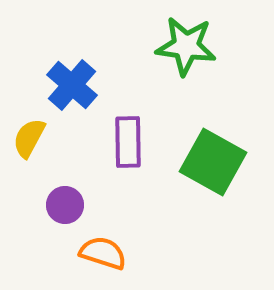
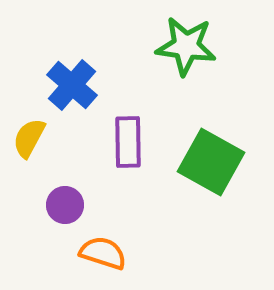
green square: moved 2 px left
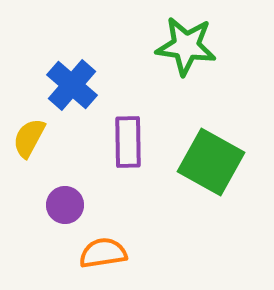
orange semicircle: rotated 27 degrees counterclockwise
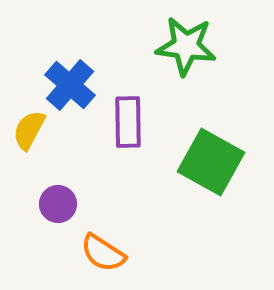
blue cross: moved 2 px left
yellow semicircle: moved 8 px up
purple rectangle: moved 20 px up
purple circle: moved 7 px left, 1 px up
orange semicircle: rotated 138 degrees counterclockwise
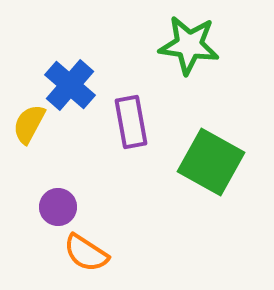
green star: moved 3 px right, 1 px up
purple rectangle: moved 3 px right; rotated 9 degrees counterclockwise
yellow semicircle: moved 6 px up
purple circle: moved 3 px down
orange semicircle: moved 17 px left
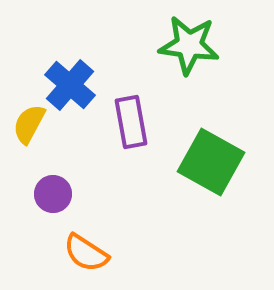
purple circle: moved 5 px left, 13 px up
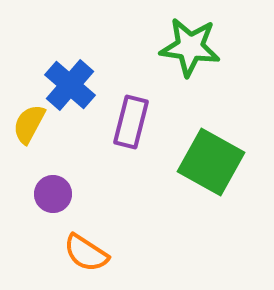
green star: moved 1 px right, 2 px down
purple rectangle: rotated 24 degrees clockwise
